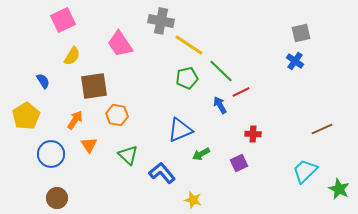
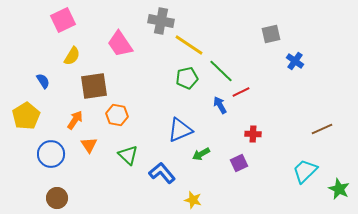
gray square: moved 30 px left, 1 px down
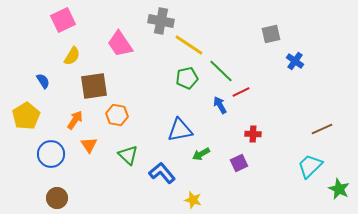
blue triangle: rotated 12 degrees clockwise
cyan trapezoid: moved 5 px right, 5 px up
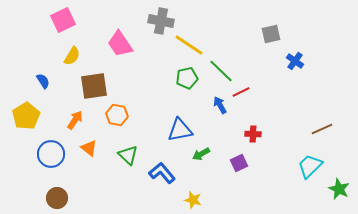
orange triangle: moved 3 px down; rotated 18 degrees counterclockwise
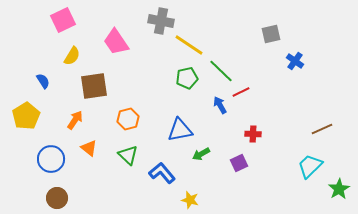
pink trapezoid: moved 4 px left, 2 px up
orange hexagon: moved 11 px right, 4 px down; rotated 25 degrees counterclockwise
blue circle: moved 5 px down
green star: rotated 15 degrees clockwise
yellow star: moved 3 px left
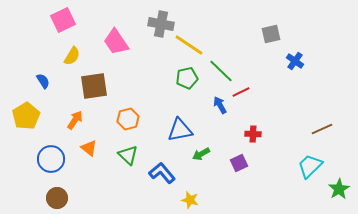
gray cross: moved 3 px down
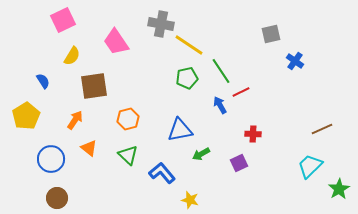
green line: rotated 12 degrees clockwise
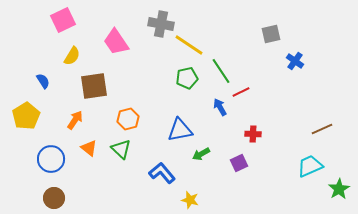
blue arrow: moved 2 px down
green triangle: moved 7 px left, 6 px up
cyan trapezoid: rotated 20 degrees clockwise
brown circle: moved 3 px left
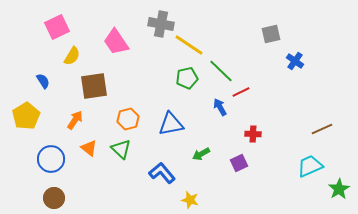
pink square: moved 6 px left, 7 px down
green line: rotated 12 degrees counterclockwise
blue triangle: moved 9 px left, 6 px up
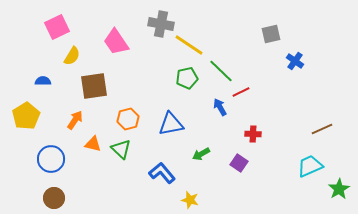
blue semicircle: rotated 56 degrees counterclockwise
orange triangle: moved 4 px right, 4 px up; rotated 24 degrees counterclockwise
purple square: rotated 30 degrees counterclockwise
